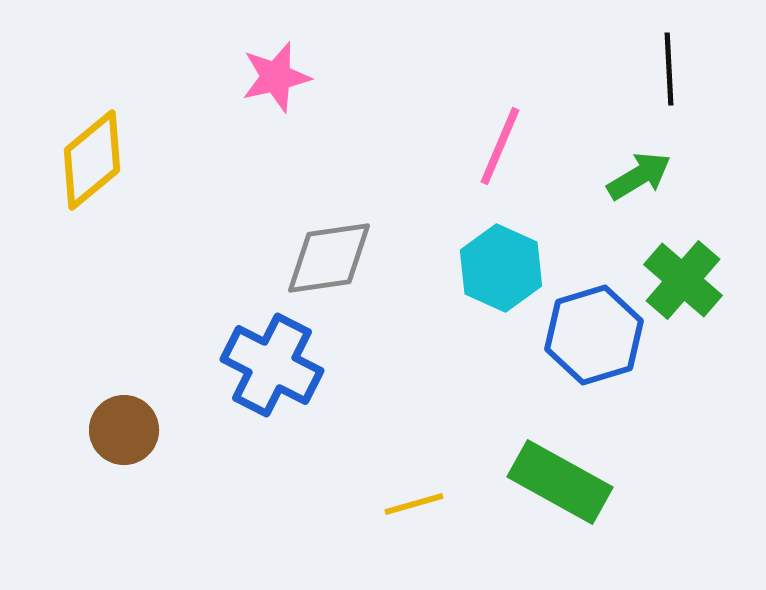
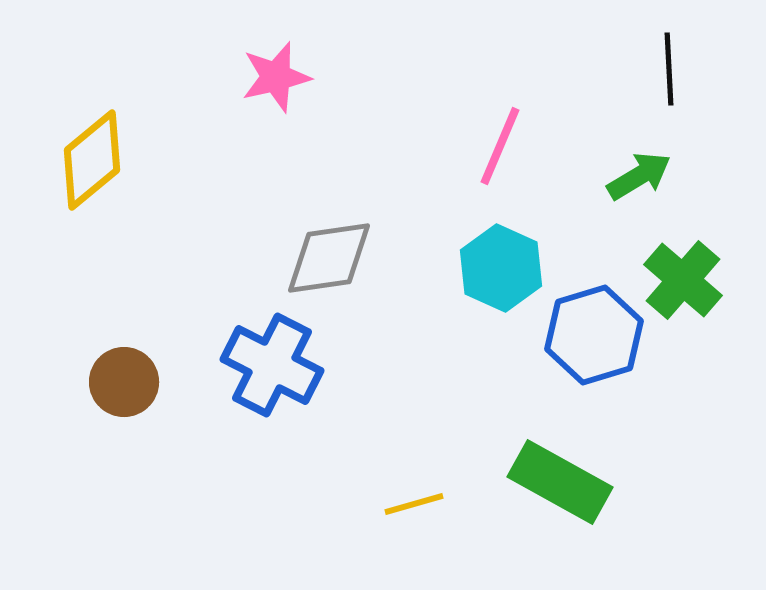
brown circle: moved 48 px up
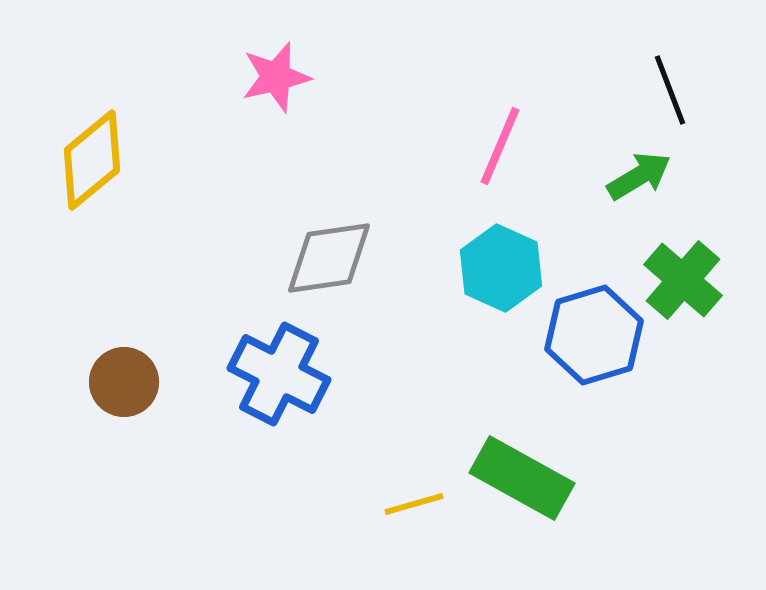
black line: moved 1 px right, 21 px down; rotated 18 degrees counterclockwise
blue cross: moved 7 px right, 9 px down
green rectangle: moved 38 px left, 4 px up
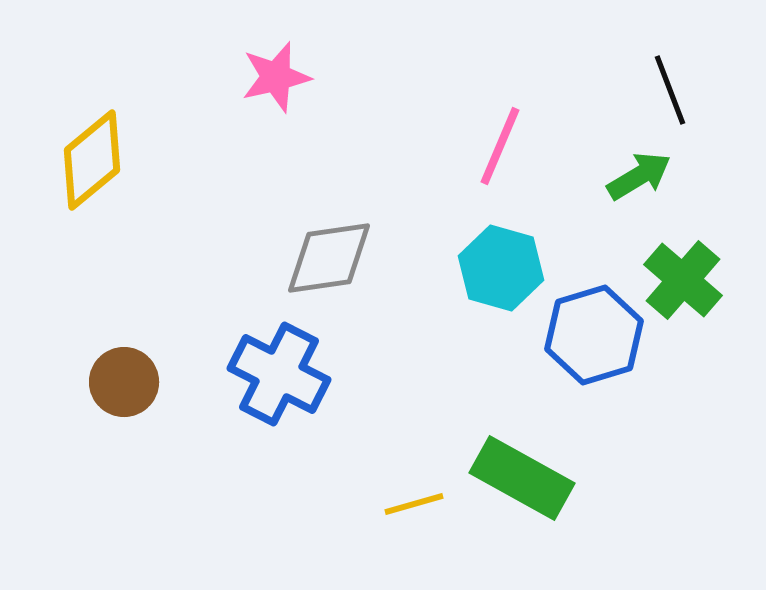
cyan hexagon: rotated 8 degrees counterclockwise
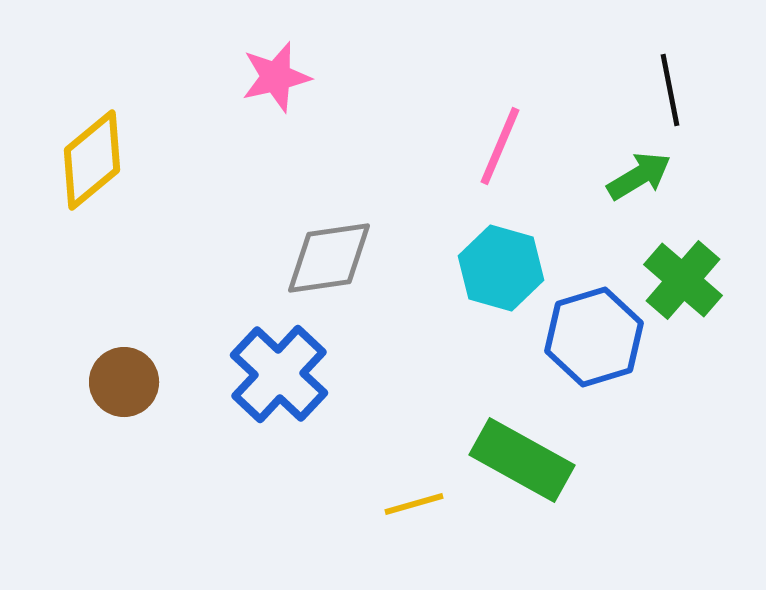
black line: rotated 10 degrees clockwise
blue hexagon: moved 2 px down
blue cross: rotated 16 degrees clockwise
green rectangle: moved 18 px up
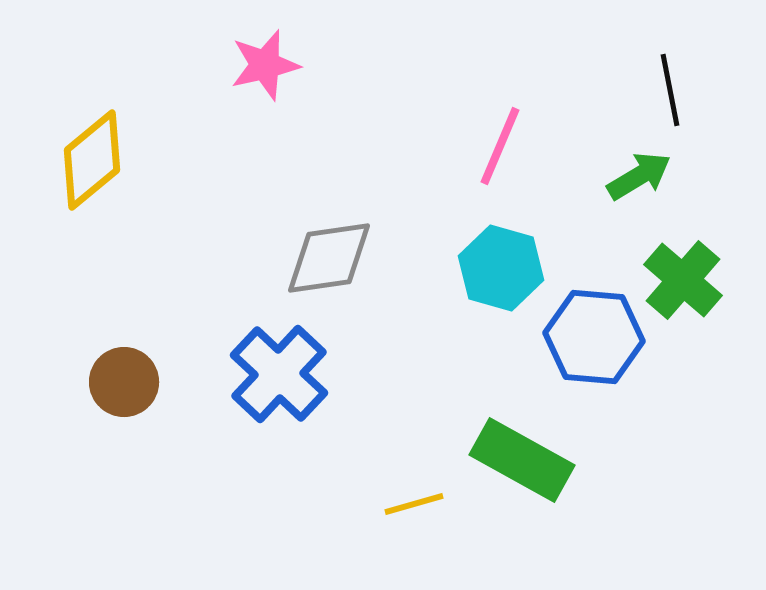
pink star: moved 11 px left, 12 px up
blue hexagon: rotated 22 degrees clockwise
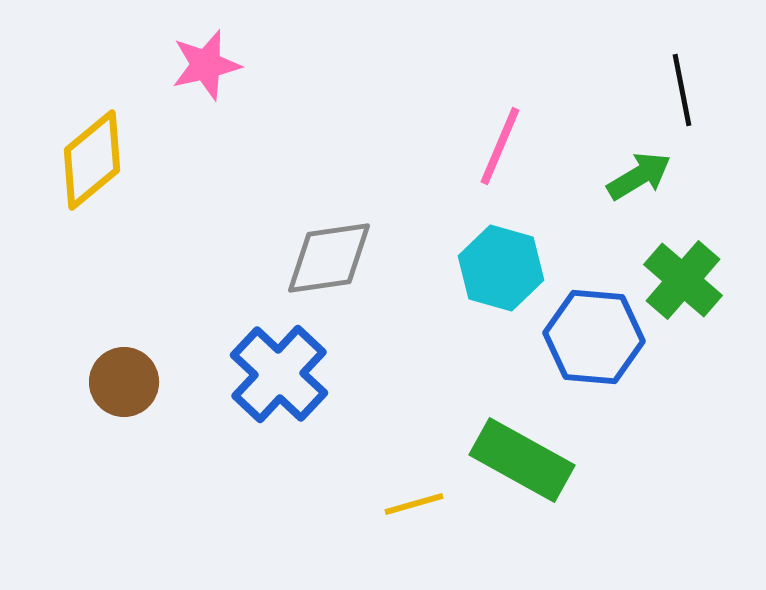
pink star: moved 59 px left
black line: moved 12 px right
